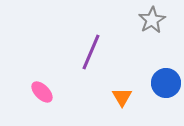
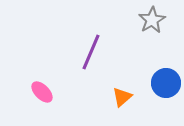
orange triangle: rotated 20 degrees clockwise
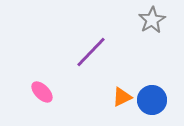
purple line: rotated 21 degrees clockwise
blue circle: moved 14 px left, 17 px down
orange triangle: rotated 15 degrees clockwise
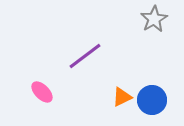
gray star: moved 2 px right, 1 px up
purple line: moved 6 px left, 4 px down; rotated 9 degrees clockwise
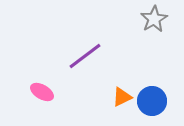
pink ellipse: rotated 15 degrees counterclockwise
blue circle: moved 1 px down
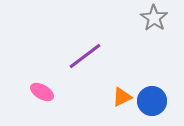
gray star: moved 1 px up; rotated 8 degrees counterclockwise
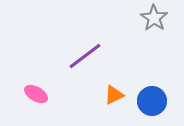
pink ellipse: moved 6 px left, 2 px down
orange triangle: moved 8 px left, 2 px up
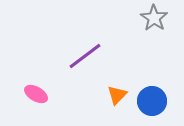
orange triangle: moved 3 px right; rotated 20 degrees counterclockwise
